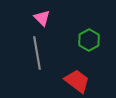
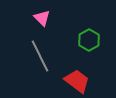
gray line: moved 3 px right, 3 px down; rotated 16 degrees counterclockwise
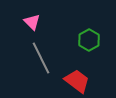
pink triangle: moved 10 px left, 4 px down
gray line: moved 1 px right, 2 px down
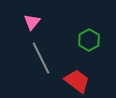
pink triangle: rotated 24 degrees clockwise
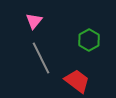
pink triangle: moved 2 px right, 1 px up
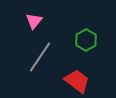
green hexagon: moved 3 px left
gray line: moved 1 px left, 1 px up; rotated 60 degrees clockwise
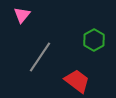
pink triangle: moved 12 px left, 6 px up
green hexagon: moved 8 px right
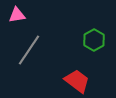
pink triangle: moved 5 px left; rotated 42 degrees clockwise
gray line: moved 11 px left, 7 px up
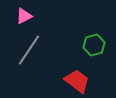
pink triangle: moved 7 px right, 1 px down; rotated 18 degrees counterclockwise
green hexagon: moved 5 px down; rotated 15 degrees clockwise
